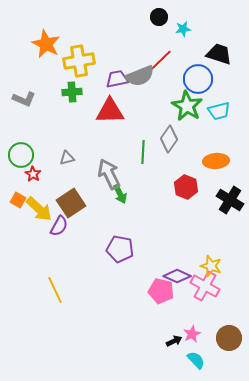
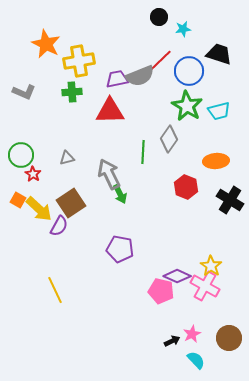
blue circle: moved 9 px left, 8 px up
gray L-shape: moved 7 px up
yellow star: rotated 15 degrees clockwise
black arrow: moved 2 px left
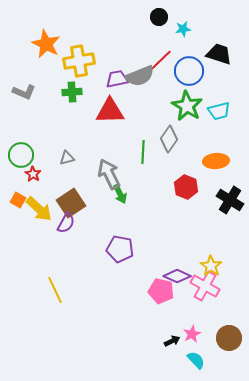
purple semicircle: moved 7 px right, 3 px up
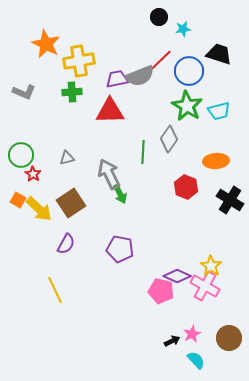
purple semicircle: moved 21 px down
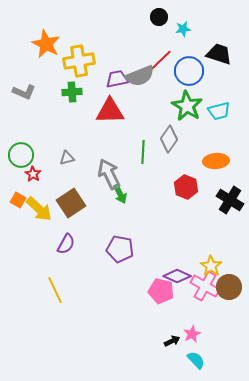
brown circle: moved 51 px up
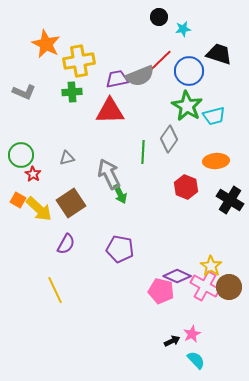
cyan trapezoid: moved 5 px left, 5 px down
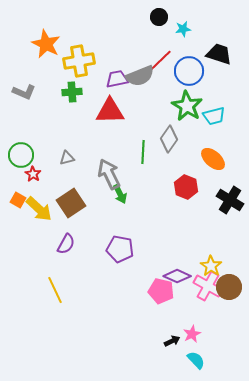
orange ellipse: moved 3 px left, 2 px up; rotated 45 degrees clockwise
pink cross: moved 3 px right
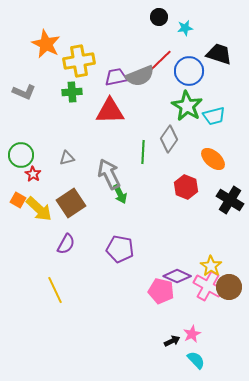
cyan star: moved 2 px right, 1 px up
purple trapezoid: moved 1 px left, 2 px up
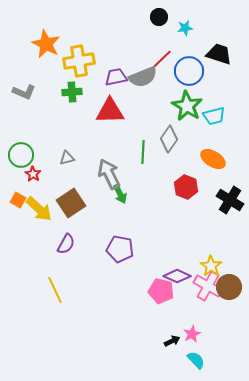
gray semicircle: moved 3 px right, 1 px down
orange ellipse: rotated 10 degrees counterclockwise
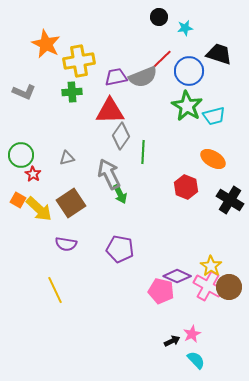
gray diamond: moved 48 px left, 3 px up
purple semicircle: rotated 70 degrees clockwise
